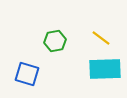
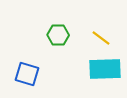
green hexagon: moved 3 px right, 6 px up; rotated 10 degrees clockwise
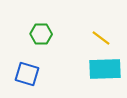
green hexagon: moved 17 px left, 1 px up
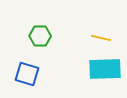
green hexagon: moved 1 px left, 2 px down
yellow line: rotated 24 degrees counterclockwise
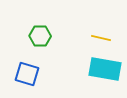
cyan rectangle: rotated 12 degrees clockwise
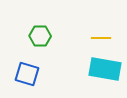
yellow line: rotated 12 degrees counterclockwise
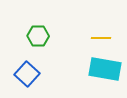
green hexagon: moved 2 px left
blue square: rotated 25 degrees clockwise
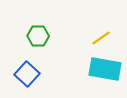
yellow line: rotated 36 degrees counterclockwise
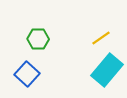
green hexagon: moved 3 px down
cyan rectangle: moved 2 px right, 1 px down; rotated 60 degrees counterclockwise
